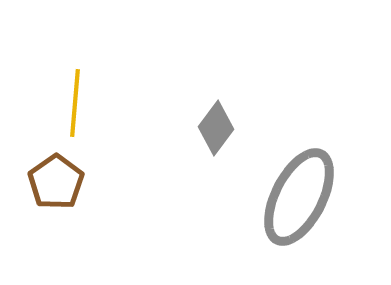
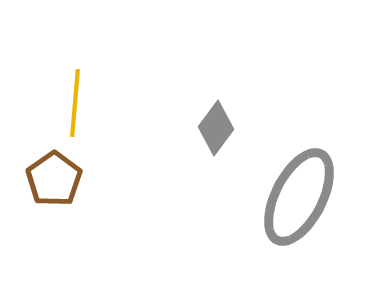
brown pentagon: moved 2 px left, 3 px up
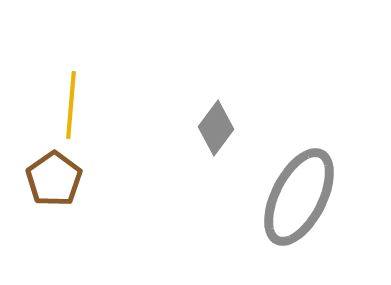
yellow line: moved 4 px left, 2 px down
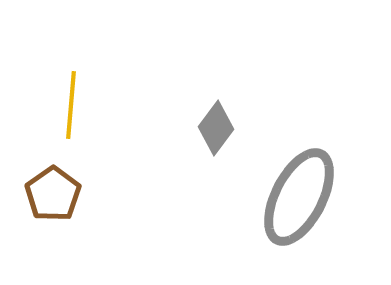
brown pentagon: moved 1 px left, 15 px down
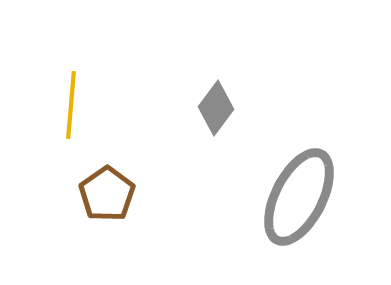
gray diamond: moved 20 px up
brown pentagon: moved 54 px right
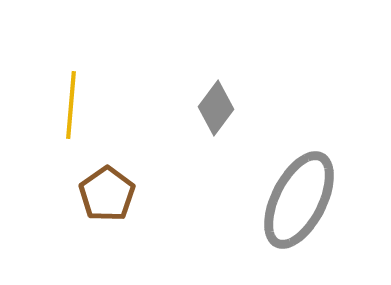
gray ellipse: moved 3 px down
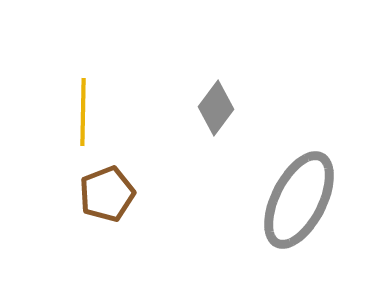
yellow line: moved 12 px right, 7 px down; rotated 4 degrees counterclockwise
brown pentagon: rotated 14 degrees clockwise
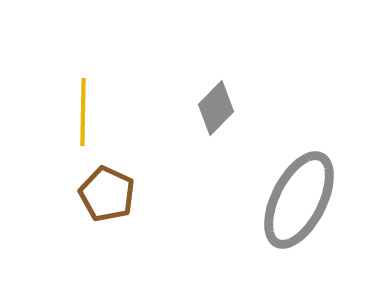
gray diamond: rotated 8 degrees clockwise
brown pentagon: rotated 26 degrees counterclockwise
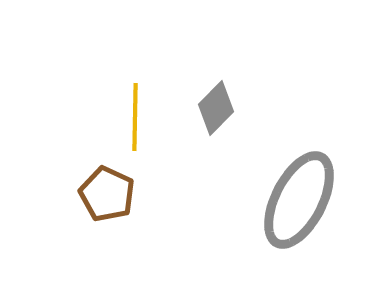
yellow line: moved 52 px right, 5 px down
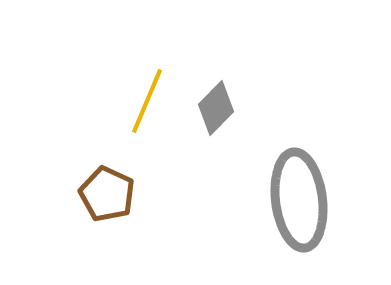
yellow line: moved 12 px right, 16 px up; rotated 22 degrees clockwise
gray ellipse: rotated 34 degrees counterclockwise
